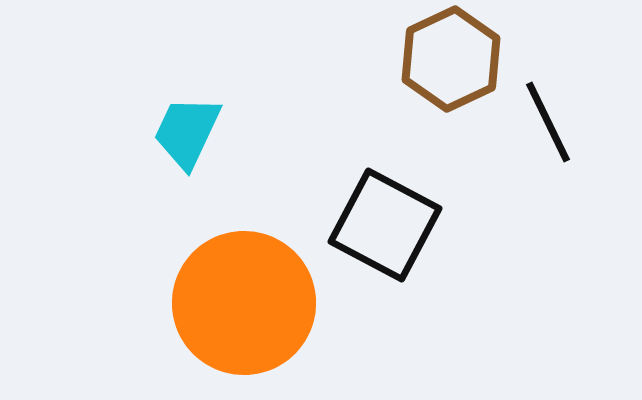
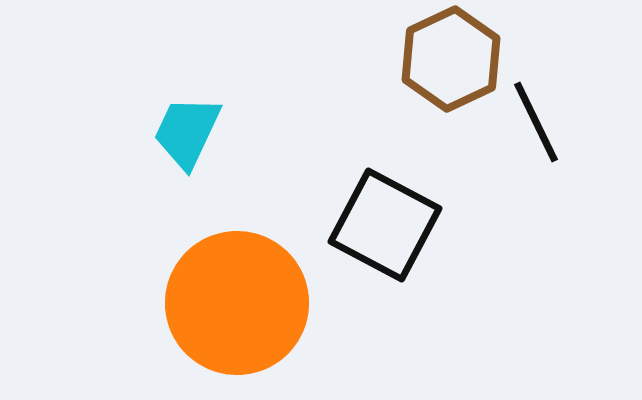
black line: moved 12 px left
orange circle: moved 7 px left
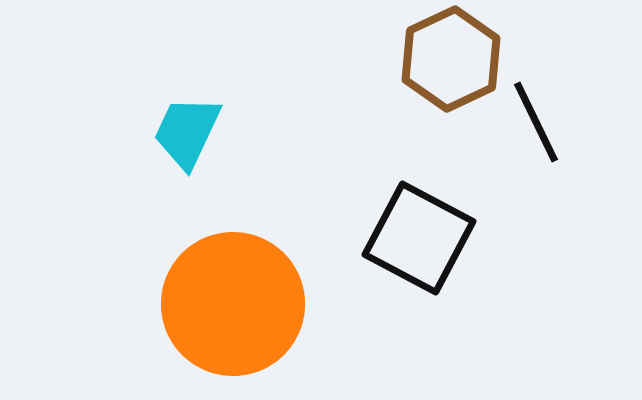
black square: moved 34 px right, 13 px down
orange circle: moved 4 px left, 1 px down
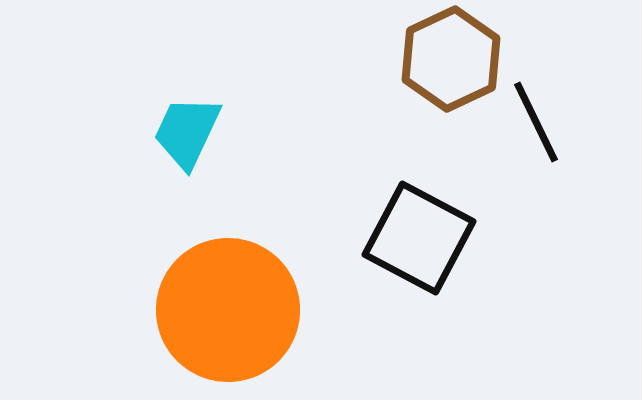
orange circle: moved 5 px left, 6 px down
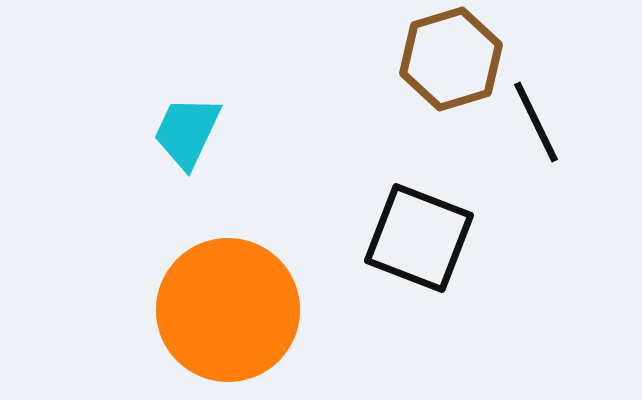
brown hexagon: rotated 8 degrees clockwise
black square: rotated 7 degrees counterclockwise
